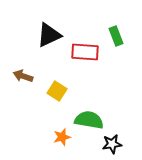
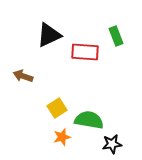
yellow square: moved 17 px down; rotated 24 degrees clockwise
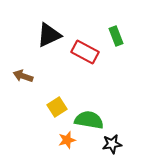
red rectangle: rotated 24 degrees clockwise
yellow square: moved 1 px up
orange star: moved 5 px right, 3 px down
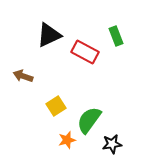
yellow square: moved 1 px left, 1 px up
green semicircle: rotated 64 degrees counterclockwise
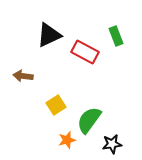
brown arrow: rotated 12 degrees counterclockwise
yellow square: moved 1 px up
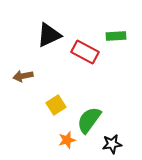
green rectangle: rotated 72 degrees counterclockwise
brown arrow: rotated 18 degrees counterclockwise
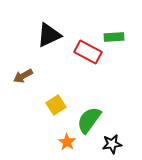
green rectangle: moved 2 px left, 1 px down
red rectangle: moved 3 px right
brown arrow: rotated 18 degrees counterclockwise
orange star: moved 2 px down; rotated 24 degrees counterclockwise
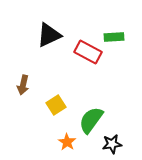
brown arrow: moved 9 px down; rotated 48 degrees counterclockwise
green semicircle: moved 2 px right
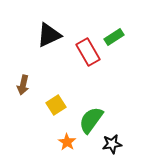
green rectangle: rotated 30 degrees counterclockwise
red rectangle: rotated 32 degrees clockwise
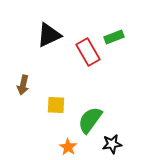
green rectangle: rotated 12 degrees clockwise
yellow square: rotated 36 degrees clockwise
green semicircle: moved 1 px left
orange star: moved 1 px right, 5 px down
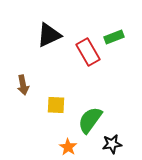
brown arrow: rotated 24 degrees counterclockwise
